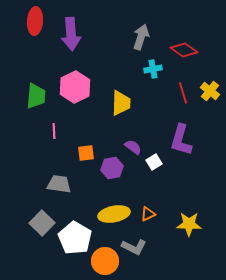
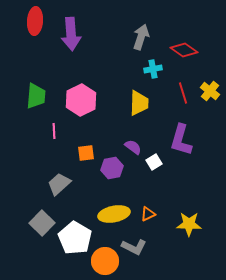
pink hexagon: moved 6 px right, 13 px down
yellow trapezoid: moved 18 px right
gray trapezoid: rotated 50 degrees counterclockwise
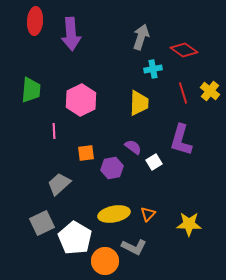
green trapezoid: moved 5 px left, 6 px up
orange triangle: rotated 21 degrees counterclockwise
gray square: rotated 20 degrees clockwise
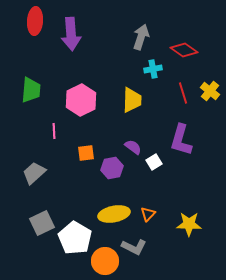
yellow trapezoid: moved 7 px left, 3 px up
gray trapezoid: moved 25 px left, 11 px up
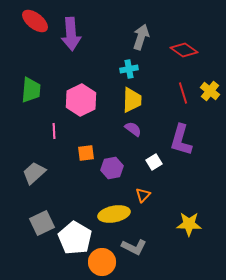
red ellipse: rotated 56 degrees counterclockwise
cyan cross: moved 24 px left
purple semicircle: moved 18 px up
orange triangle: moved 5 px left, 19 px up
orange circle: moved 3 px left, 1 px down
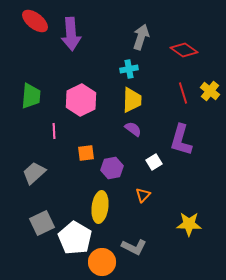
green trapezoid: moved 6 px down
yellow ellipse: moved 14 px left, 7 px up; rotated 72 degrees counterclockwise
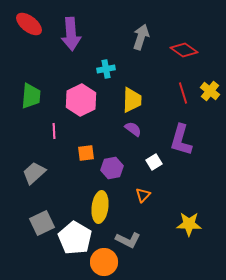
red ellipse: moved 6 px left, 3 px down
cyan cross: moved 23 px left
gray L-shape: moved 6 px left, 7 px up
orange circle: moved 2 px right
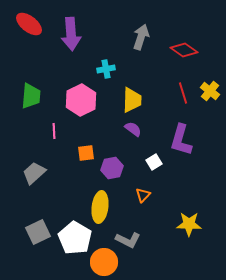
gray square: moved 4 px left, 9 px down
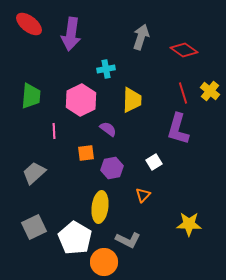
purple arrow: rotated 12 degrees clockwise
purple semicircle: moved 25 px left
purple L-shape: moved 3 px left, 11 px up
gray square: moved 4 px left, 5 px up
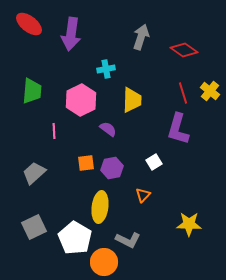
green trapezoid: moved 1 px right, 5 px up
orange square: moved 10 px down
